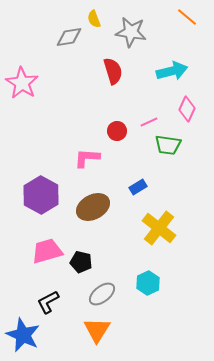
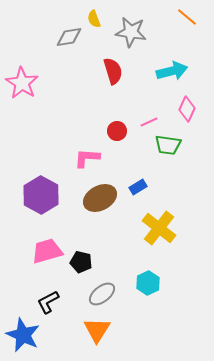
brown ellipse: moved 7 px right, 9 px up
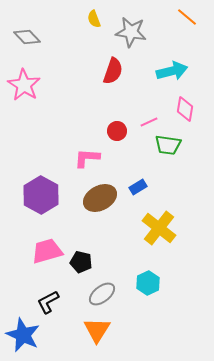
gray diamond: moved 42 px left; rotated 56 degrees clockwise
red semicircle: rotated 36 degrees clockwise
pink star: moved 2 px right, 2 px down
pink diamond: moved 2 px left; rotated 15 degrees counterclockwise
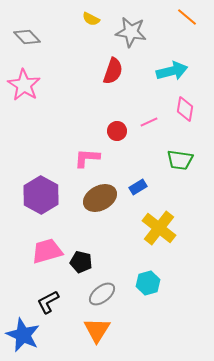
yellow semicircle: moved 3 px left; rotated 42 degrees counterclockwise
green trapezoid: moved 12 px right, 15 px down
cyan hexagon: rotated 10 degrees clockwise
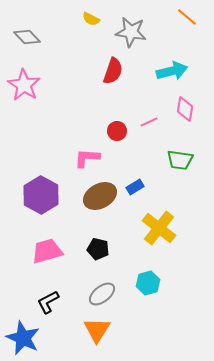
blue rectangle: moved 3 px left
brown ellipse: moved 2 px up
black pentagon: moved 17 px right, 13 px up
blue star: moved 3 px down
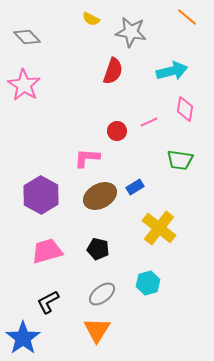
blue star: rotated 12 degrees clockwise
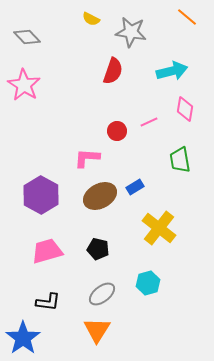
green trapezoid: rotated 72 degrees clockwise
black L-shape: rotated 145 degrees counterclockwise
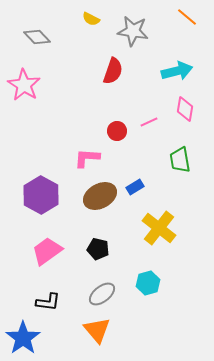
gray star: moved 2 px right, 1 px up
gray diamond: moved 10 px right
cyan arrow: moved 5 px right
pink trapezoid: rotated 20 degrees counterclockwise
orange triangle: rotated 12 degrees counterclockwise
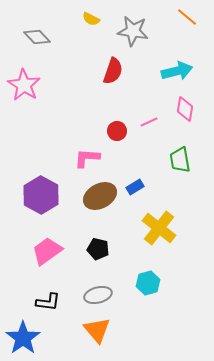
gray ellipse: moved 4 px left, 1 px down; rotated 24 degrees clockwise
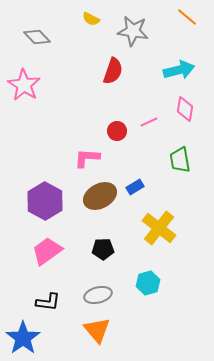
cyan arrow: moved 2 px right, 1 px up
purple hexagon: moved 4 px right, 6 px down
black pentagon: moved 5 px right; rotated 15 degrees counterclockwise
